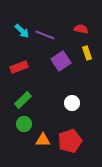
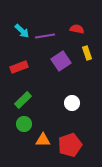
red semicircle: moved 4 px left
purple line: moved 1 px down; rotated 30 degrees counterclockwise
red pentagon: moved 4 px down
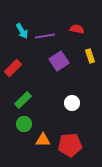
cyan arrow: rotated 14 degrees clockwise
yellow rectangle: moved 3 px right, 3 px down
purple square: moved 2 px left
red rectangle: moved 6 px left, 1 px down; rotated 24 degrees counterclockwise
red pentagon: rotated 15 degrees clockwise
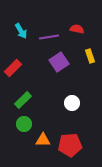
cyan arrow: moved 1 px left
purple line: moved 4 px right, 1 px down
purple square: moved 1 px down
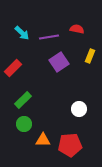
cyan arrow: moved 1 px right, 2 px down; rotated 14 degrees counterclockwise
yellow rectangle: rotated 40 degrees clockwise
white circle: moved 7 px right, 6 px down
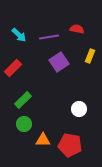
cyan arrow: moved 3 px left, 2 px down
red pentagon: rotated 15 degrees clockwise
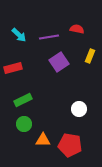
red rectangle: rotated 30 degrees clockwise
green rectangle: rotated 18 degrees clockwise
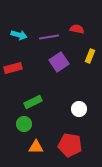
cyan arrow: rotated 28 degrees counterclockwise
green rectangle: moved 10 px right, 2 px down
orange triangle: moved 7 px left, 7 px down
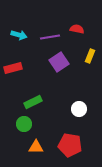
purple line: moved 1 px right
